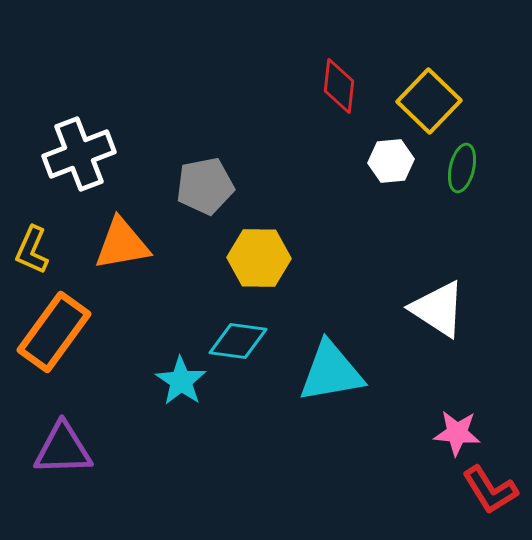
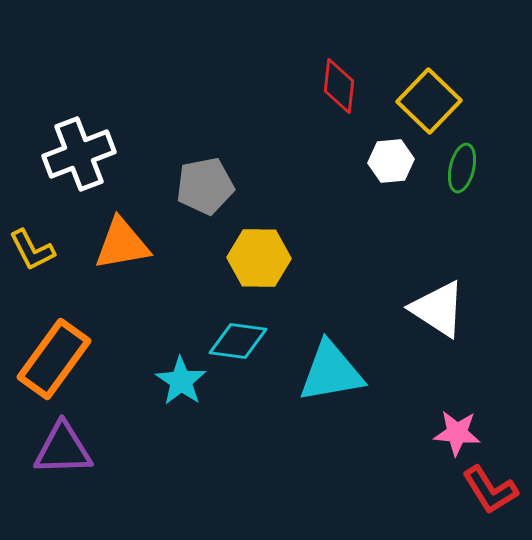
yellow L-shape: rotated 51 degrees counterclockwise
orange rectangle: moved 27 px down
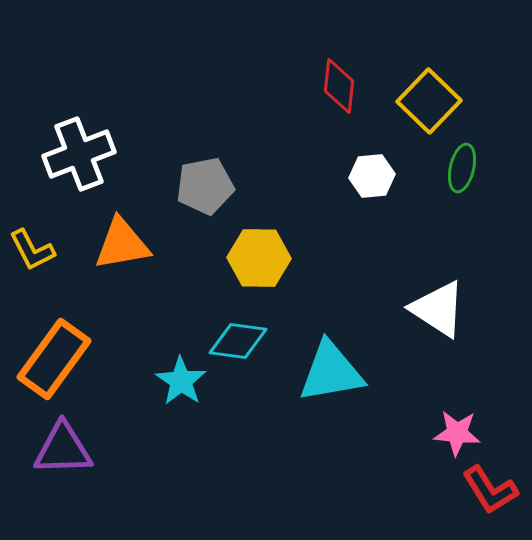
white hexagon: moved 19 px left, 15 px down
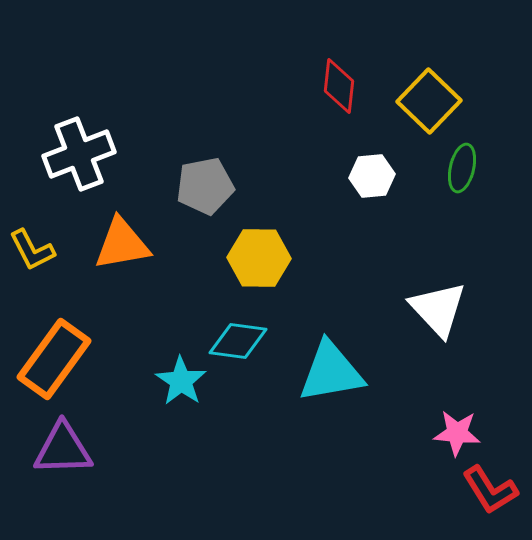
white triangle: rotated 14 degrees clockwise
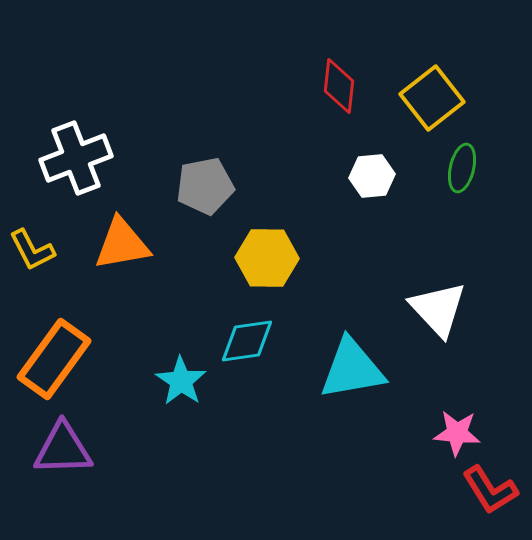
yellow square: moved 3 px right, 3 px up; rotated 8 degrees clockwise
white cross: moved 3 px left, 4 px down
yellow hexagon: moved 8 px right
cyan diamond: moved 9 px right; rotated 16 degrees counterclockwise
cyan triangle: moved 21 px right, 3 px up
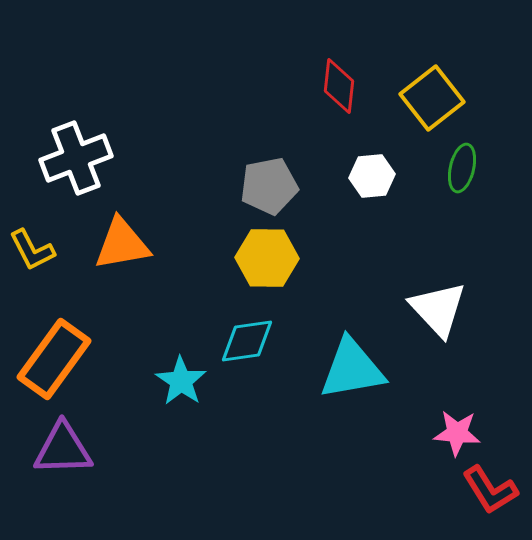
gray pentagon: moved 64 px right
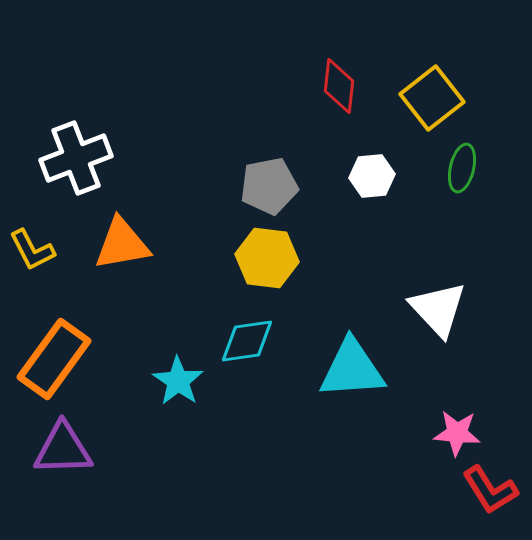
yellow hexagon: rotated 6 degrees clockwise
cyan triangle: rotated 6 degrees clockwise
cyan star: moved 3 px left
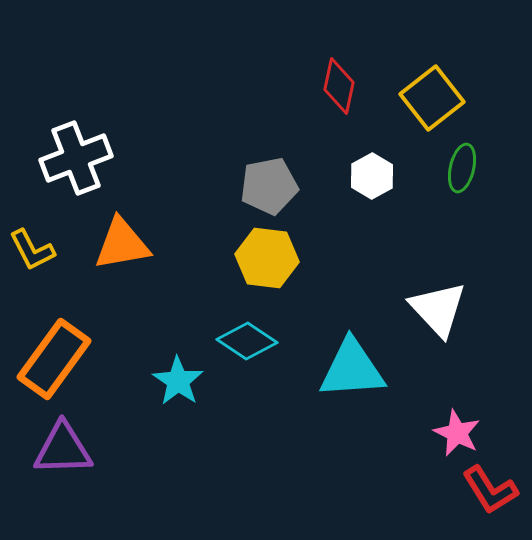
red diamond: rotated 6 degrees clockwise
white hexagon: rotated 24 degrees counterclockwise
cyan diamond: rotated 42 degrees clockwise
pink star: rotated 21 degrees clockwise
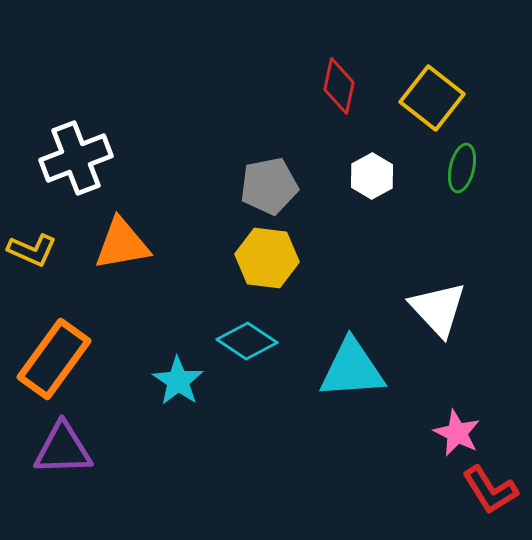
yellow square: rotated 14 degrees counterclockwise
yellow L-shape: rotated 39 degrees counterclockwise
